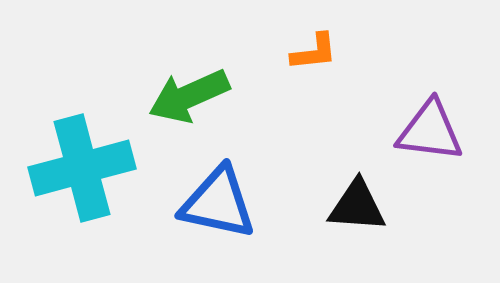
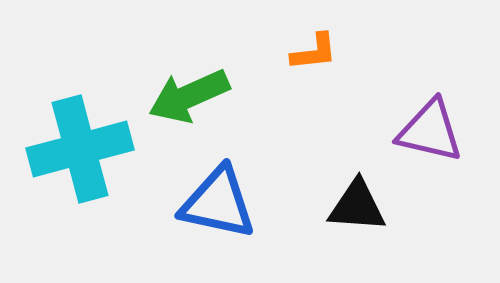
purple triangle: rotated 6 degrees clockwise
cyan cross: moved 2 px left, 19 px up
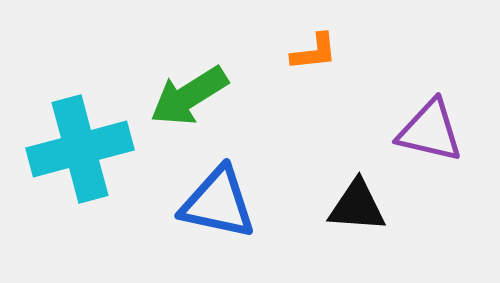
green arrow: rotated 8 degrees counterclockwise
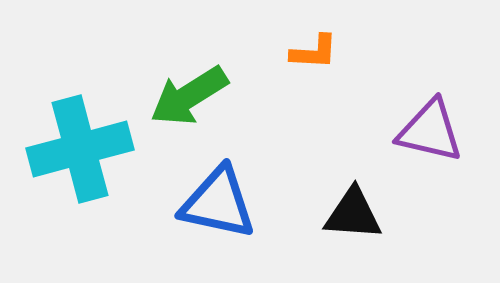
orange L-shape: rotated 9 degrees clockwise
black triangle: moved 4 px left, 8 px down
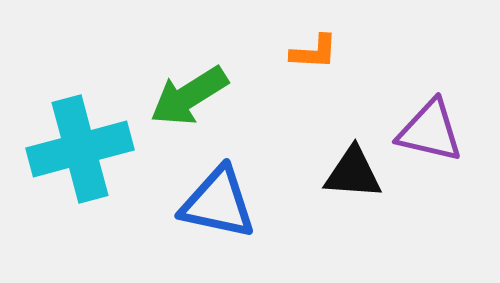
black triangle: moved 41 px up
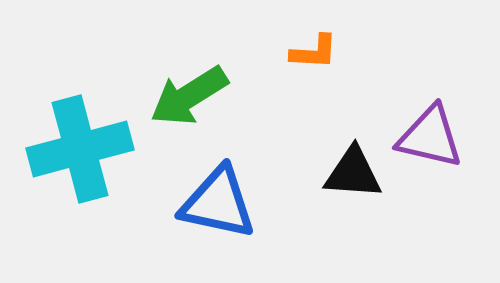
purple triangle: moved 6 px down
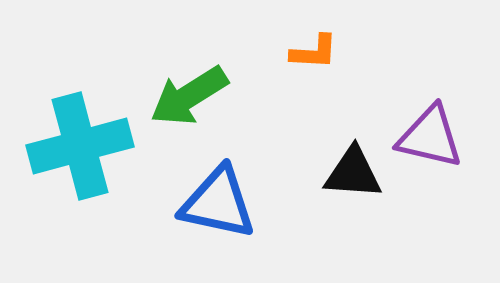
cyan cross: moved 3 px up
